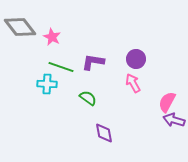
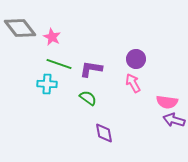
gray diamond: moved 1 px down
purple L-shape: moved 2 px left, 7 px down
green line: moved 2 px left, 3 px up
pink semicircle: rotated 110 degrees counterclockwise
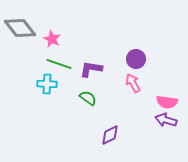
pink star: moved 2 px down
purple arrow: moved 8 px left
purple diamond: moved 6 px right, 2 px down; rotated 75 degrees clockwise
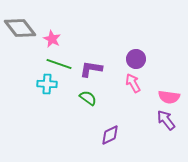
pink semicircle: moved 2 px right, 5 px up
purple arrow: rotated 35 degrees clockwise
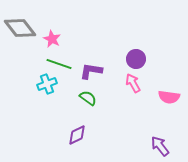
purple L-shape: moved 2 px down
cyan cross: rotated 24 degrees counterclockwise
purple arrow: moved 6 px left, 26 px down
purple diamond: moved 33 px left
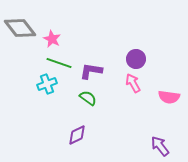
green line: moved 1 px up
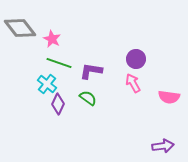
cyan cross: rotated 30 degrees counterclockwise
purple diamond: moved 19 px left, 31 px up; rotated 40 degrees counterclockwise
purple arrow: moved 3 px right; rotated 120 degrees clockwise
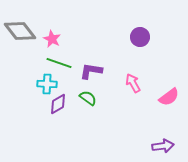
gray diamond: moved 3 px down
purple circle: moved 4 px right, 22 px up
cyan cross: rotated 36 degrees counterclockwise
pink semicircle: rotated 45 degrees counterclockwise
purple diamond: rotated 35 degrees clockwise
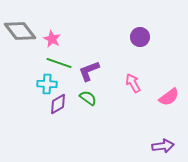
purple L-shape: moved 2 px left; rotated 30 degrees counterclockwise
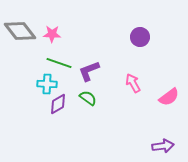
pink star: moved 5 px up; rotated 24 degrees counterclockwise
